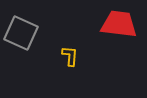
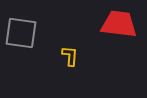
gray square: rotated 16 degrees counterclockwise
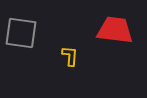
red trapezoid: moved 4 px left, 6 px down
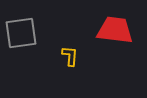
gray square: rotated 16 degrees counterclockwise
